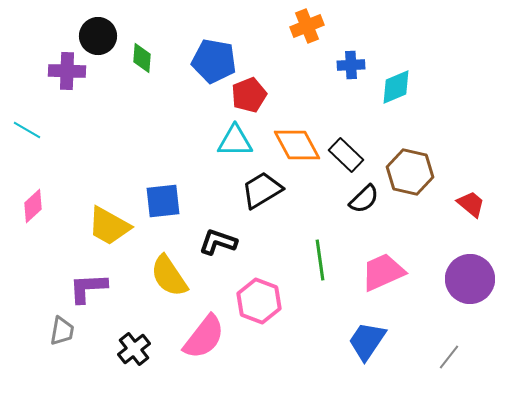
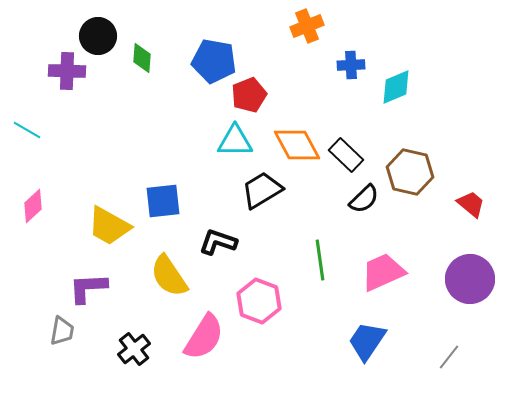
pink semicircle: rotated 6 degrees counterclockwise
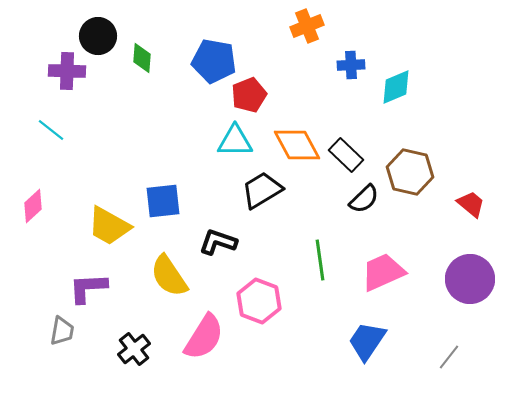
cyan line: moved 24 px right; rotated 8 degrees clockwise
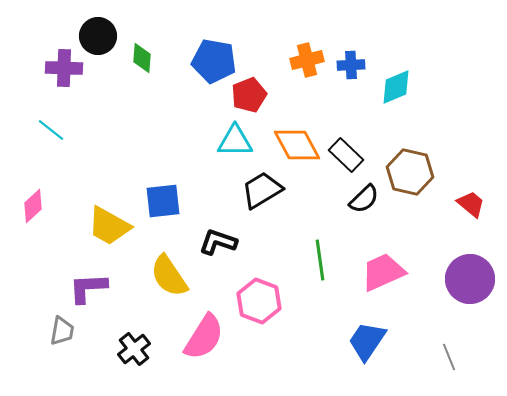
orange cross: moved 34 px down; rotated 8 degrees clockwise
purple cross: moved 3 px left, 3 px up
gray line: rotated 60 degrees counterclockwise
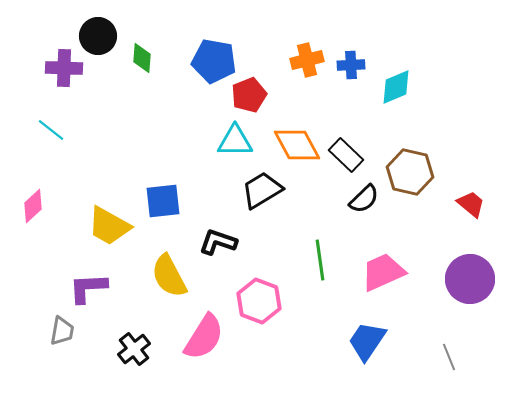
yellow semicircle: rotated 6 degrees clockwise
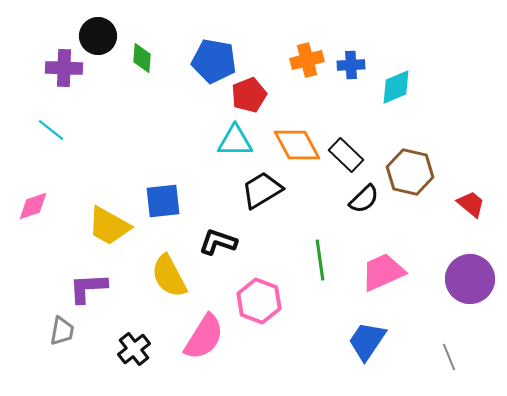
pink diamond: rotated 24 degrees clockwise
